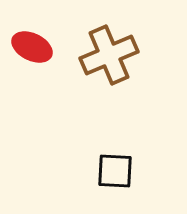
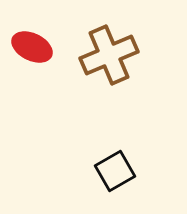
black square: rotated 33 degrees counterclockwise
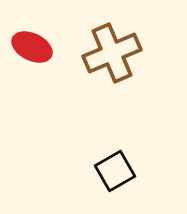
brown cross: moved 3 px right, 2 px up
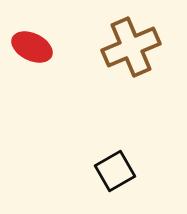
brown cross: moved 19 px right, 6 px up
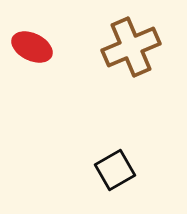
black square: moved 1 px up
